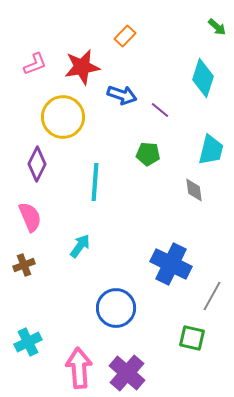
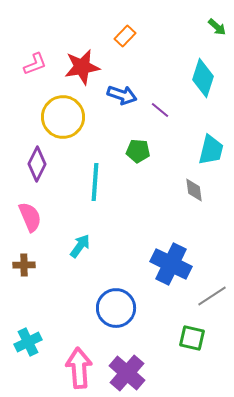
green pentagon: moved 10 px left, 3 px up
brown cross: rotated 20 degrees clockwise
gray line: rotated 28 degrees clockwise
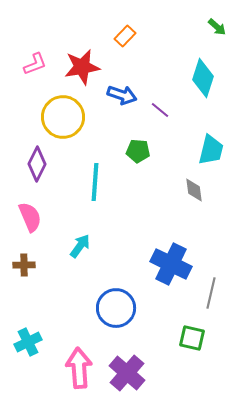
gray line: moved 1 px left, 3 px up; rotated 44 degrees counterclockwise
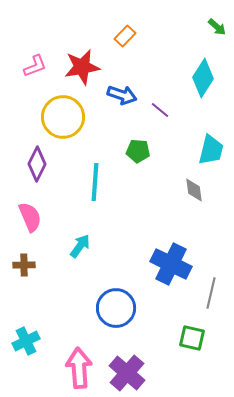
pink L-shape: moved 2 px down
cyan diamond: rotated 15 degrees clockwise
cyan cross: moved 2 px left, 1 px up
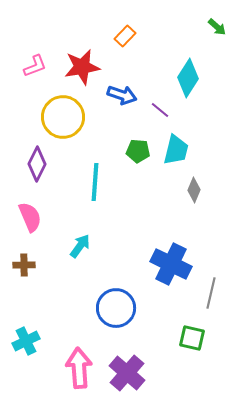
cyan diamond: moved 15 px left
cyan trapezoid: moved 35 px left
gray diamond: rotated 30 degrees clockwise
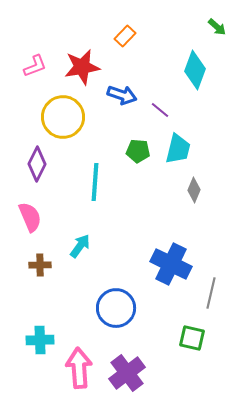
cyan diamond: moved 7 px right, 8 px up; rotated 12 degrees counterclockwise
cyan trapezoid: moved 2 px right, 1 px up
brown cross: moved 16 px right
cyan cross: moved 14 px right, 1 px up; rotated 24 degrees clockwise
purple cross: rotated 12 degrees clockwise
